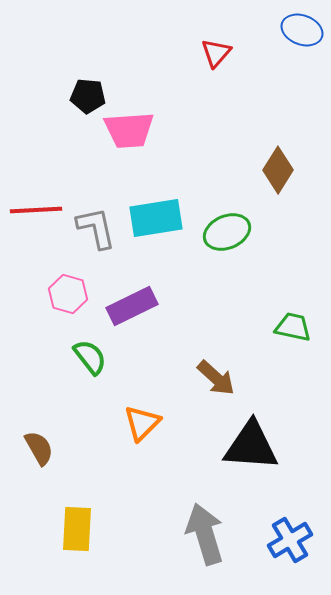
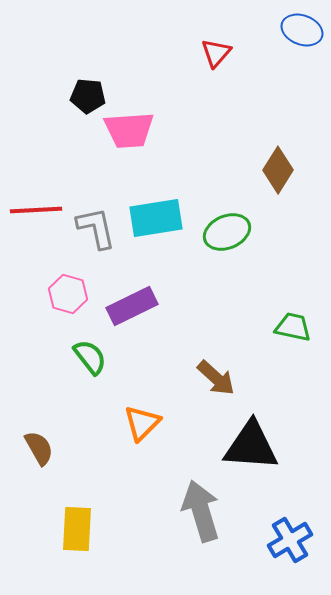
gray arrow: moved 4 px left, 23 px up
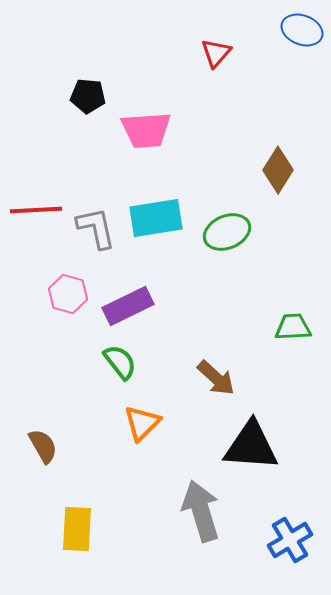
pink trapezoid: moved 17 px right
purple rectangle: moved 4 px left
green trapezoid: rotated 15 degrees counterclockwise
green semicircle: moved 30 px right, 5 px down
brown semicircle: moved 4 px right, 2 px up
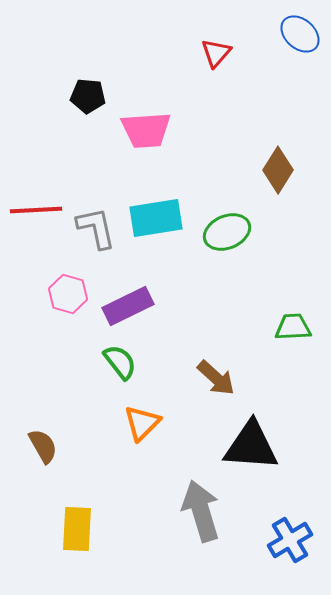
blue ellipse: moved 2 px left, 4 px down; rotated 21 degrees clockwise
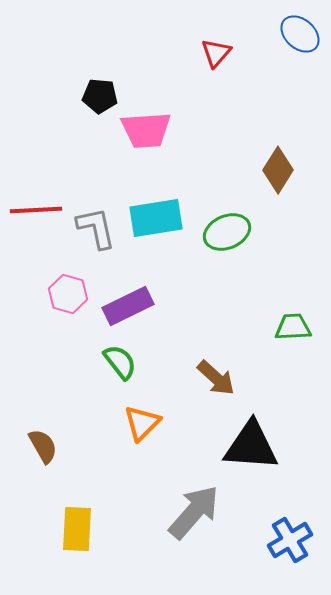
black pentagon: moved 12 px right
gray arrow: moved 7 px left, 1 px down; rotated 58 degrees clockwise
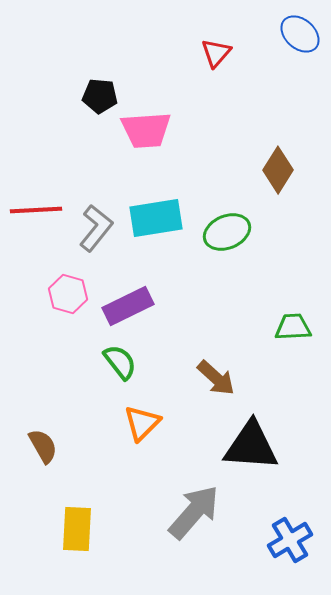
gray L-shape: rotated 51 degrees clockwise
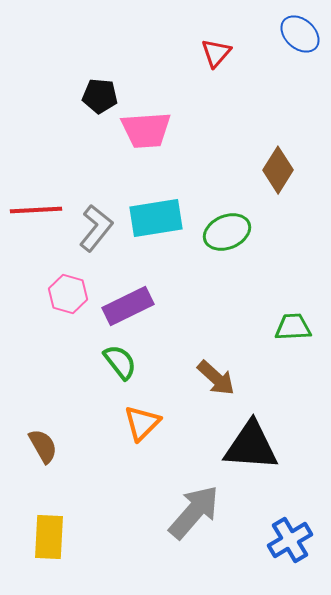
yellow rectangle: moved 28 px left, 8 px down
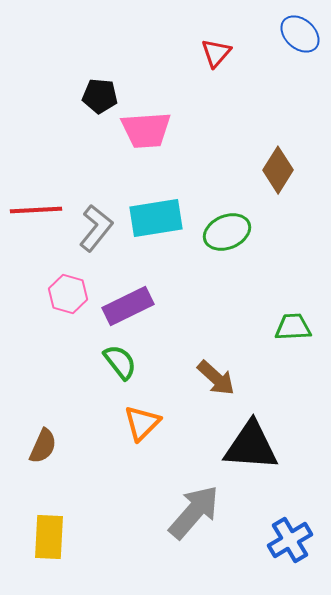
brown semicircle: rotated 54 degrees clockwise
